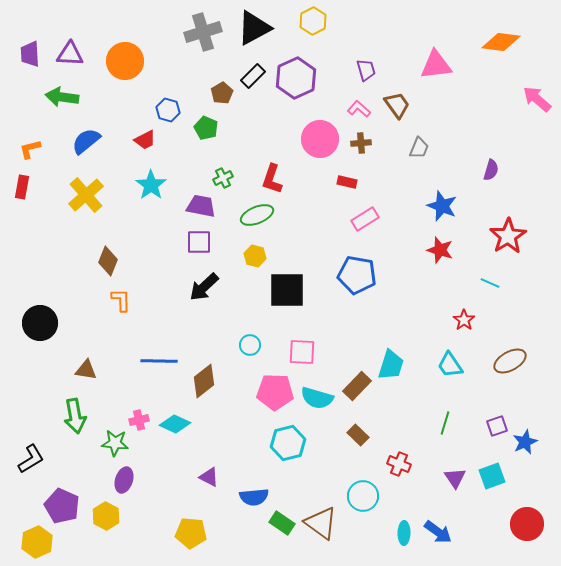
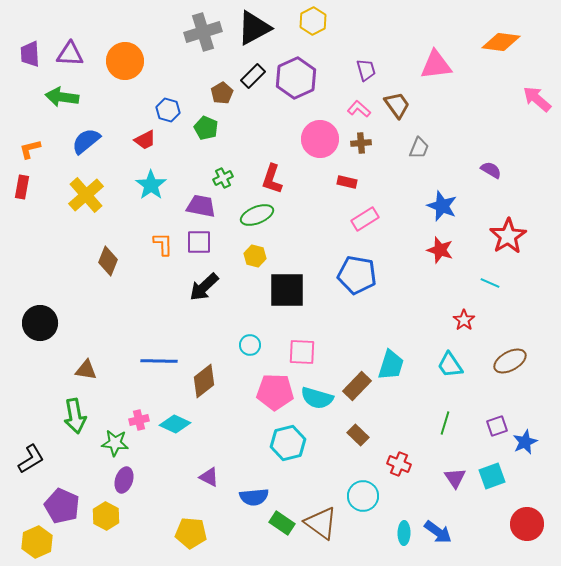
purple semicircle at (491, 170): rotated 75 degrees counterclockwise
orange L-shape at (121, 300): moved 42 px right, 56 px up
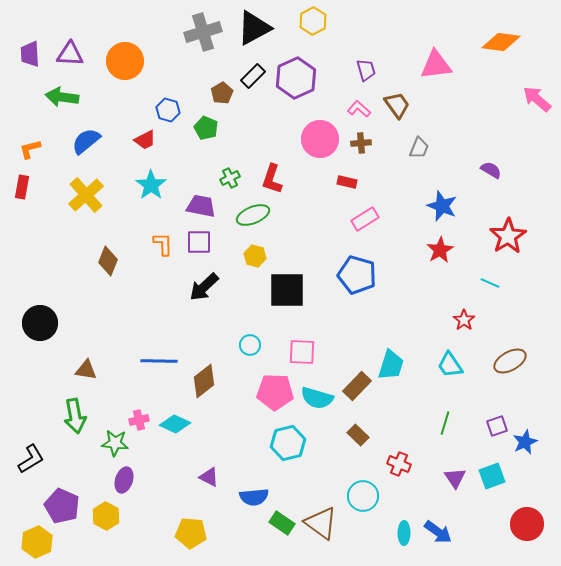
green cross at (223, 178): moved 7 px right
green ellipse at (257, 215): moved 4 px left
red star at (440, 250): rotated 24 degrees clockwise
blue pentagon at (357, 275): rotated 6 degrees clockwise
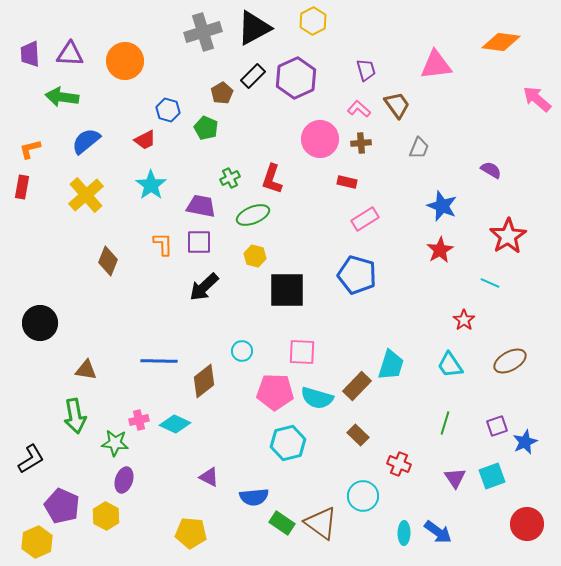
cyan circle at (250, 345): moved 8 px left, 6 px down
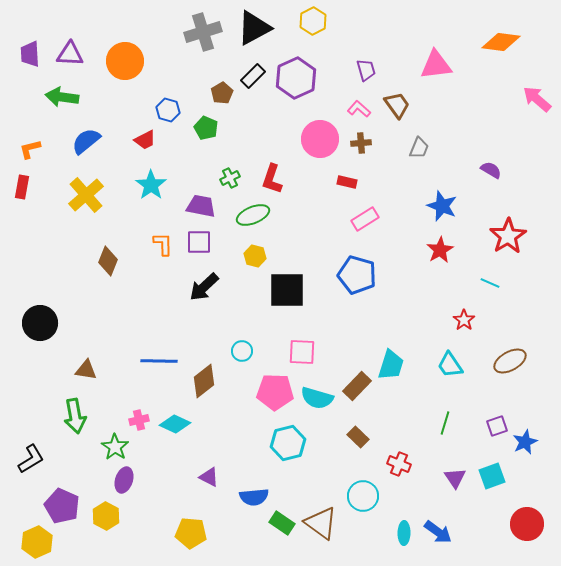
brown rectangle at (358, 435): moved 2 px down
green star at (115, 443): moved 4 px down; rotated 28 degrees clockwise
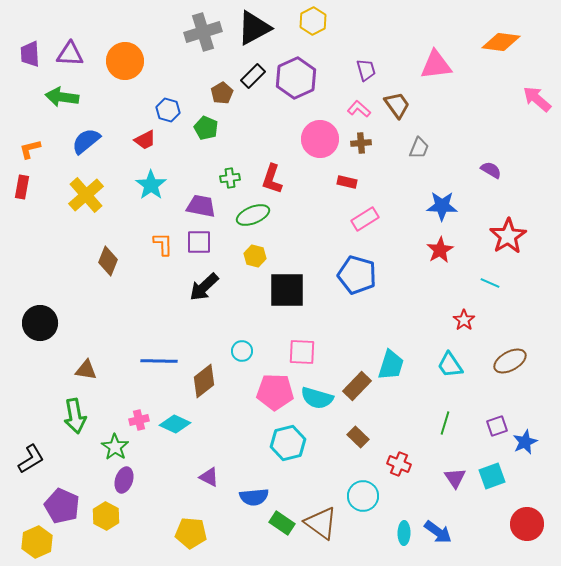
green cross at (230, 178): rotated 18 degrees clockwise
blue star at (442, 206): rotated 20 degrees counterclockwise
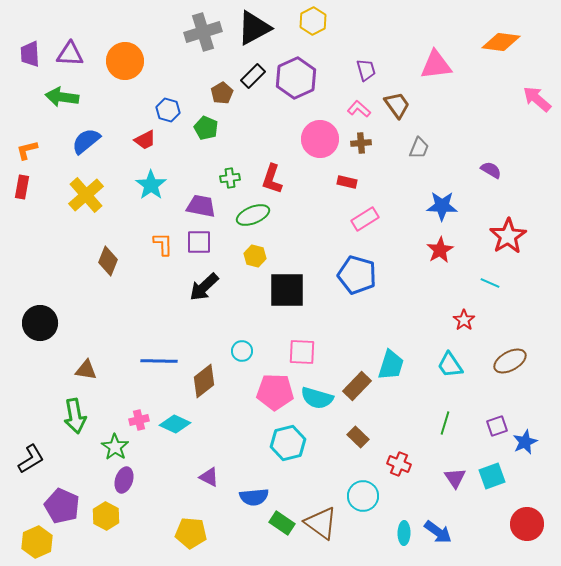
orange L-shape at (30, 149): moved 3 px left, 1 px down
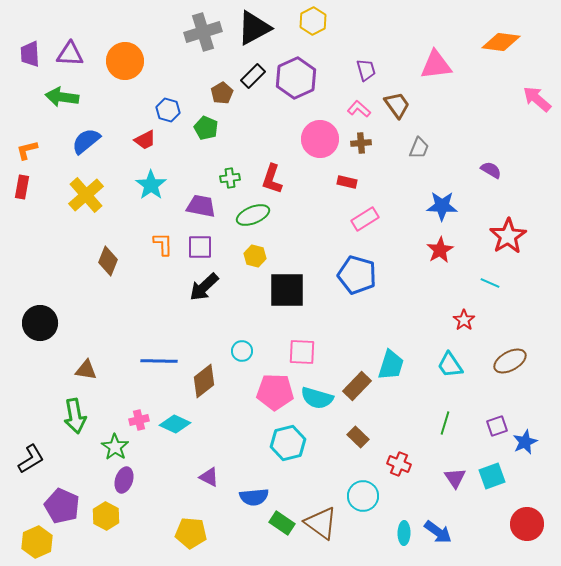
purple square at (199, 242): moved 1 px right, 5 px down
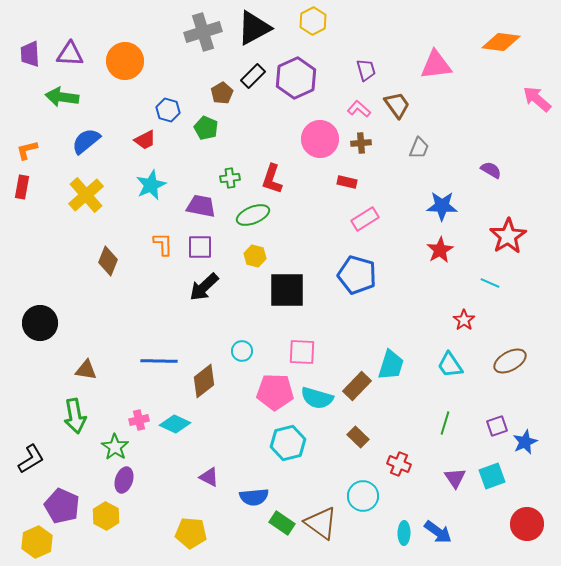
cyan star at (151, 185): rotated 12 degrees clockwise
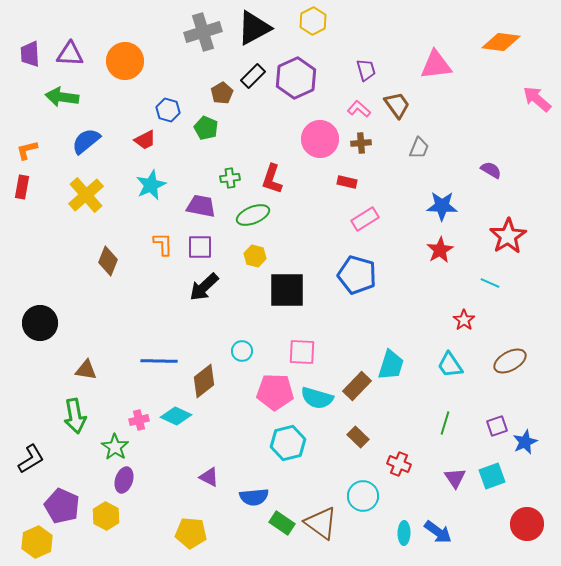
cyan diamond at (175, 424): moved 1 px right, 8 px up
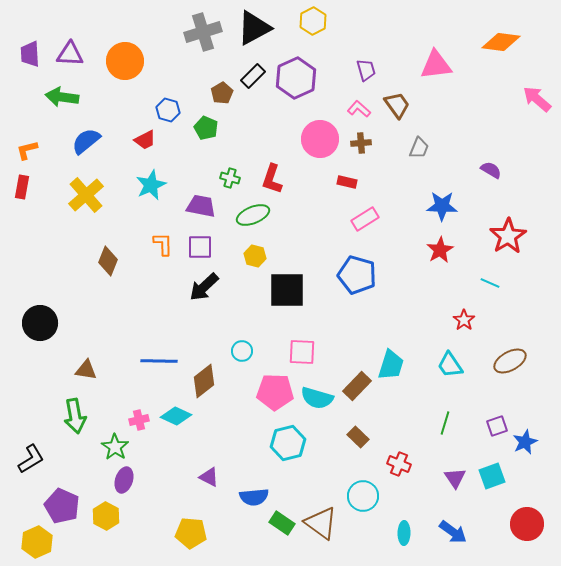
green cross at (230, 178): rotated 24 degrees clockwise
blue arrow at (438, 532): moved 15 px right
